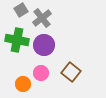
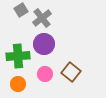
green cross: moved 1 px right, 16 px down; rotated 15 degrees counterclockwise
purple circle: moved 1 px up
pink circle: moved 4 px right, 1 px down
orange circle: moved 5 px left
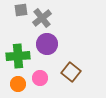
gray square: rotated 24 degrees clockwise
purple circle: moved 3 px right
pink circle: moved 5 px left, 4 px down
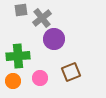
purple circle: moved 7 px right, 5 px up
brown square: rotated 30 degrees clockwise
orange circle: moved 5 px left, 3 px up
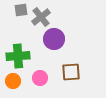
gray cross: moved 1 px left, 1 px up
brown square: rotated 18 degrees clockwise
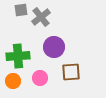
purple circle: moved 8 px down
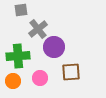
gray cross: moved 3 px left, 12 px down
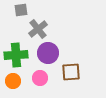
purple circle: moved 6 px left, 6 px down
green cross: moved 2 px left, 1 px up
